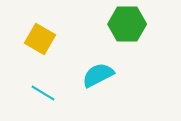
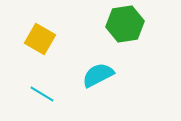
green hexagon: moved 2 px left; rotated 9 degrees counterclockwise
cyan line: moved 1 px left, 1 px down
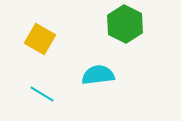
green hexagon: rotated 24 degrees counterclockwise
cyan semicircle: rotated 20 degrees clockwise
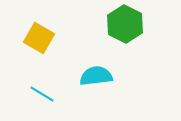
yellow square: moved 1 px left, 1 px up
cyan semicircle: moved 2 px left, 1 px down
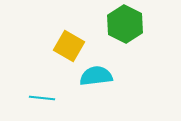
yellow square: moved 30 px right, 8 px down
cyan line: moved 4 px down; rotated 25 degrees counterclockwise
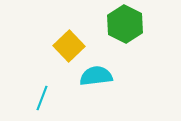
yellow square: rotated 16 degrees clockwise
cyan line: rotated 75 degrees counterclockwise
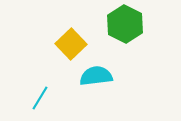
yellow square: moved 2 px right, 2 px up
cyan line: moved 2 px left; rotated 10 degrees clockwise
